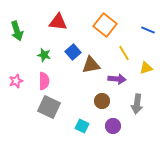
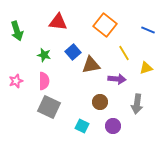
brown circle: moved 2 px left, 1 px down
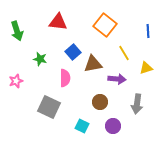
blue line: moved 1 px down; rotated 64 degrees clockwise
green star: moved 4 px left, 4 px down
brown triangle: moved 2 px right, 1 px up
pink semicircle: moved 21 px right, 3 px up
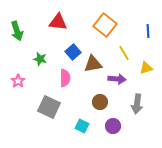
pink star: moved 2 px right; rotated 16 degrees counterclockwise
